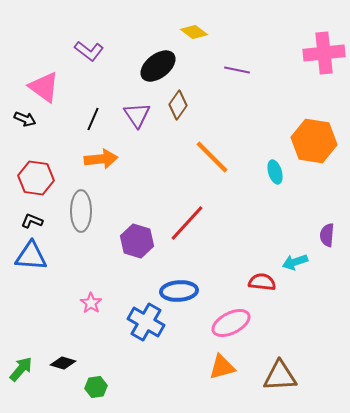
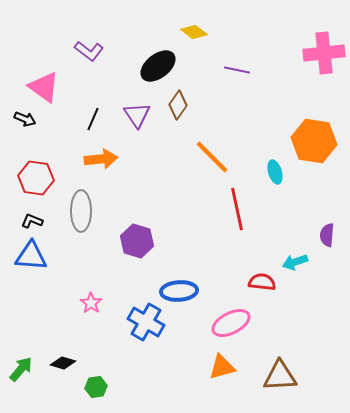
red line: moved 50 px right, 14 px up; rotated 54 degrees counterclockwise
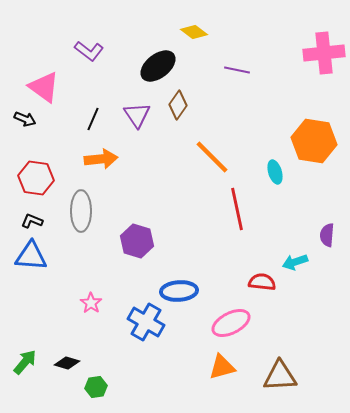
black diamond: moved 4 px right
green arrow: moved 4 px right, 7 px up
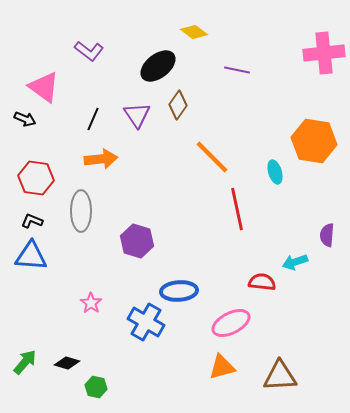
green hexagon: rotated 20 degrees clockwise
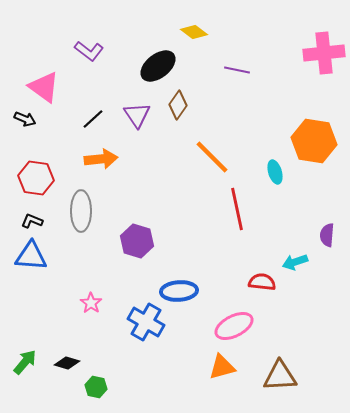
black line: rotated 25 degrees clockwise
pink ellipse: moved 3 px right, 3 px down
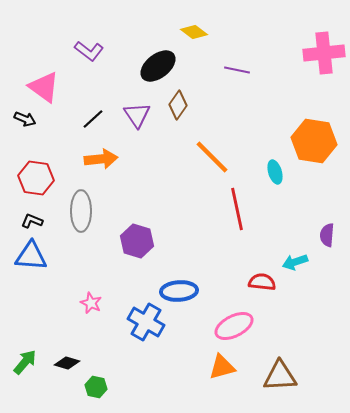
pink star: rotated 10 degrees counterclockwise
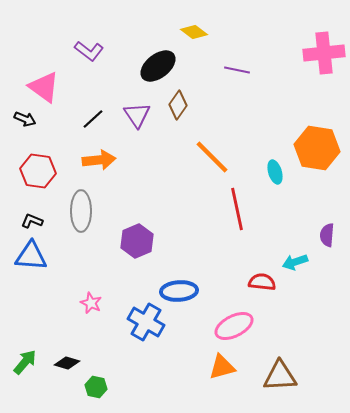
orange hexagon: moved 3 px right, 7 px down
orange arrow: moved 2 px left, 1 px down
red hexagon: moved 2 px right, 7 px up
purple hexagon: rotated 20 degrees clockwise
